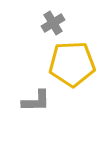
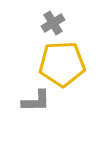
yellow pentagon: moved 10 px left
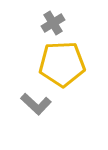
gray L-shape: moved 3 px down; rotated 44 degrees clockwise
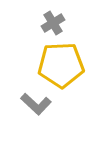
yellow pentagon: moved 1 px left, 1 px down
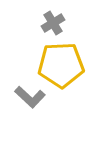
gray L-shape: moved 6 px left, 7 px up
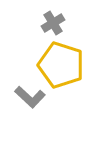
yellow pentagon: rotated 21 degrees clockwise
